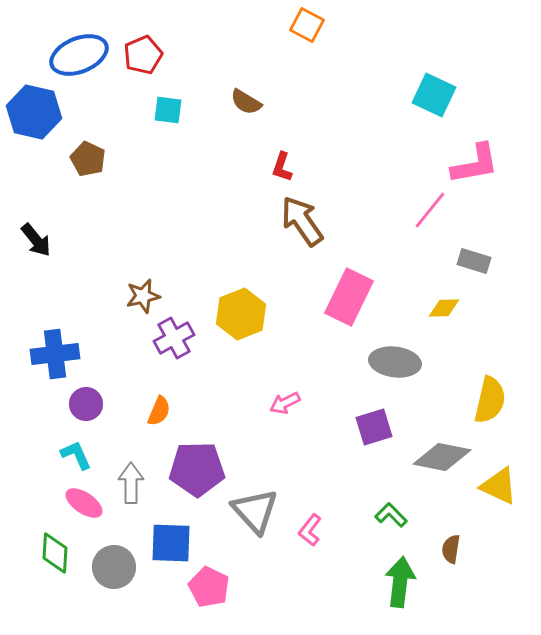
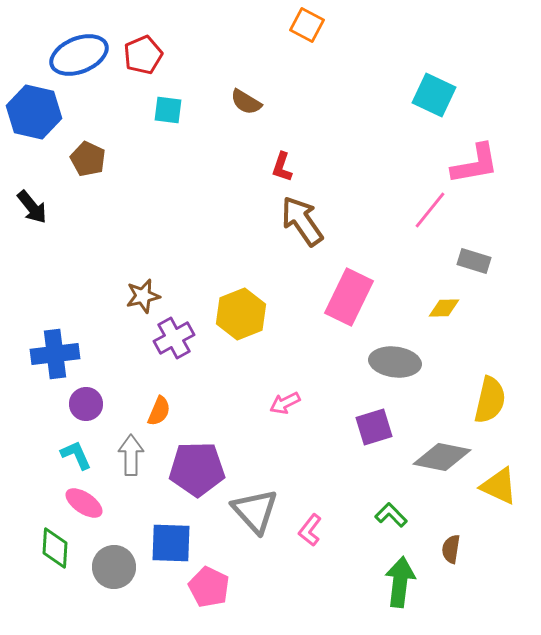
black arrow at (36, 240): moved 4 px left, 33 px up
gray arrow at (131, 483): moved 28 px up
green diamond at (55, 553): moved 5 px up
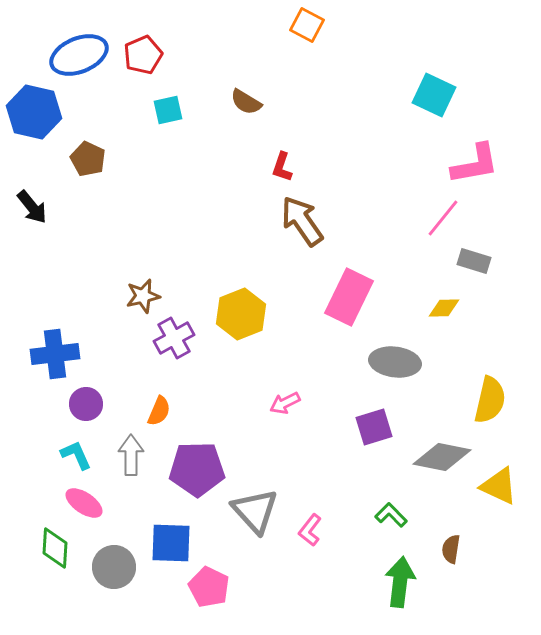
cyan square at (168, 110): rotated 20 degrees counterclockwise
pink line at (430, 210): moved 13 px right, 8 px down
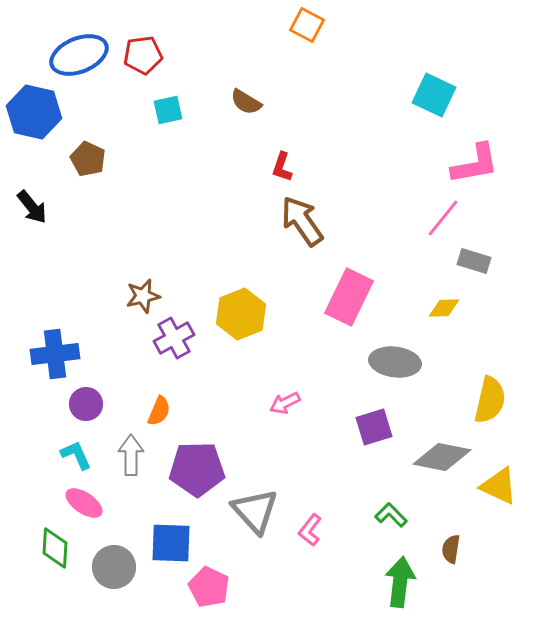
red pentagon at (143, 55): rotated 15 degrees clockwise
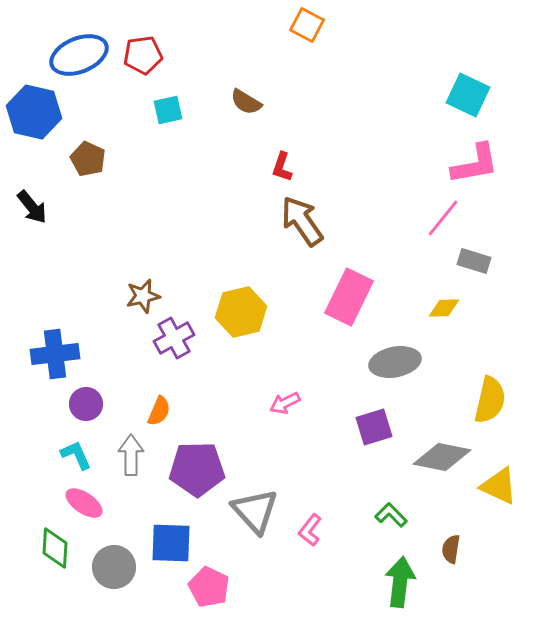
cyan square at (434, 95): moved 34 px right
yellow hexagon at (241, 314): moved 2 px up; rotated 9 degrees clockwise
gray ellipse at (395, 362): rotated 18 degrees counterclockwise
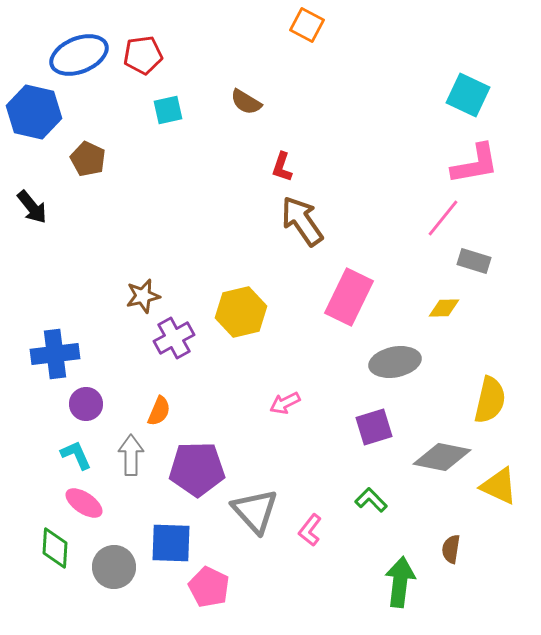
green L-shape at (391, 515): moved 20 px left, 15 px up
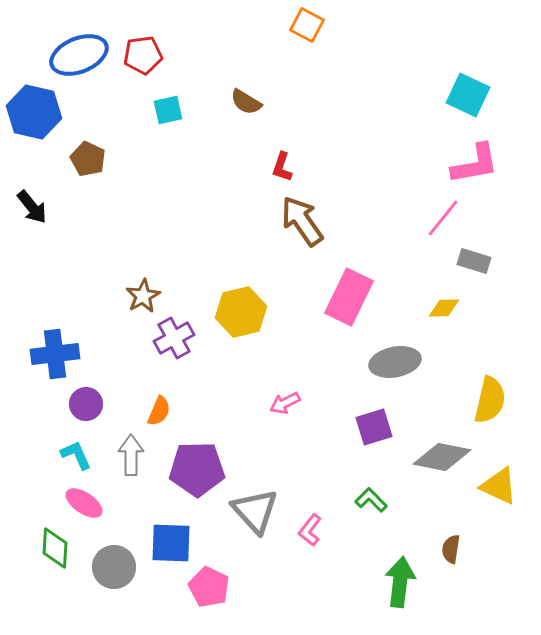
brown star at (143, 296): rotated 16 degrees counterclockwise
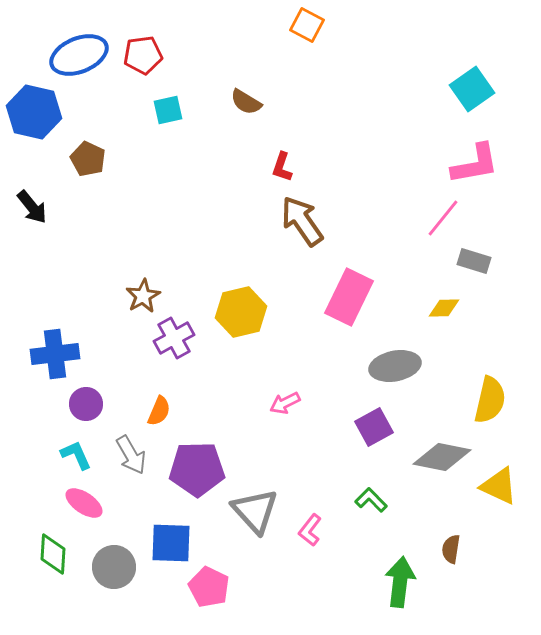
cyan square at (468, 95): moved 4 px right, 6 px up; rotated 30 degrees clockwise
gray ellipse at (395, 362): moved 4 px down
purple square at (374, 427): rotated 12 degrees counterclockwise
gray arrow at (131, 455): rotated 150 degrees clockwise
green diamond at (55, 548): moved 2 px left, 6 px down
